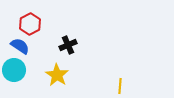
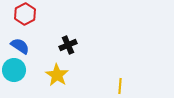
red hexagon: moved 5 px left, 10 px up
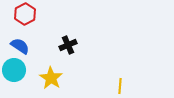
yellow star: moved 6 px left, 3 px down
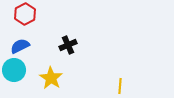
blue semicircle: rotated 60 degrees counterclockwise
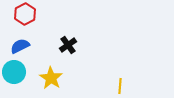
black cross: rotated 12 degrees counterclockwise
cyan circle: moved 2 px down
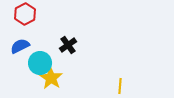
cyan circle: moved 26 px right, 9 px up
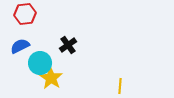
red hexagon: rotated 20 degrees clockwise
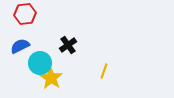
yellow line: moved 16 px left, 15 px up; rotated 14 degrees clockwise
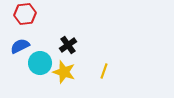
yellow star: moved 13 px right, 6 px up; rotated 15 degrees counterclockwise
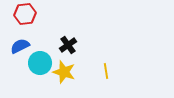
yellow line: moved 2 px right; rotated 28 degrees counterclockwise
